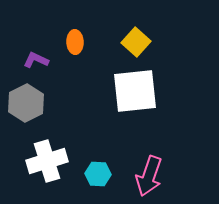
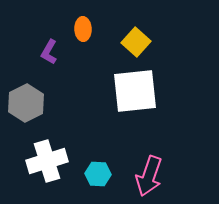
orange ellipse: moved 8 px right, 13 px up
purple L-shape: moved 13 px right, 8 px up; rotated 85 degrees counterclockwise
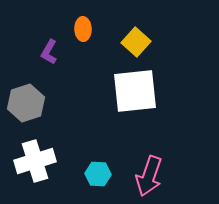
gray hexagon: rotated 9 degrees clockwise
white cross: moved 12 px left
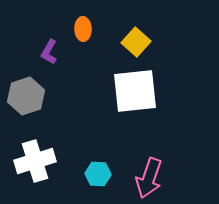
gray hexagon: moved 7 px up
pink arrow: moved 2 px down
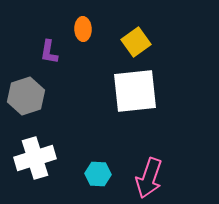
yellow square: rotated 12 degrees clockwise
purple L-shape: rotated 20 degrees counterclockwise
white cross: moved 3 px up
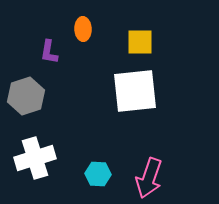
yellow square: moved 4 px right; rotated 36 degrees clockwise
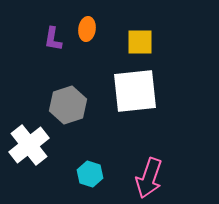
orange ellipse: moved 4 px right; rotated 10 degrees clockwise
purple L-shape: moved 4 px right, 13 px up
gray hexagon: moved 42 px right, 9 px down
white cross: moved 6 px left, 13 px up; rotated 21 degrees counterclockwise
cyan hexagon: moved 8 px left; rotated 15 degrees clockwise
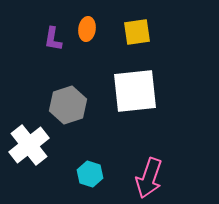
yellow square: moved 3 px left, 10 px up; rotated 8 degrees counterclockwise
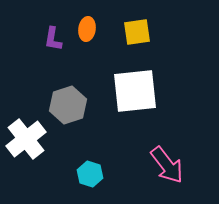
white cross: moved 3 px left, 6 px up
pink arrow: moved 18 px right, 13 px up; rotated 57 degrees counterclockwise
